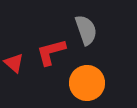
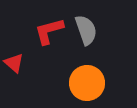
red L-shape: moved 2 px left, 21 px up
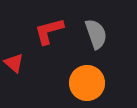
gray semicircle: moved 10 px right, 4 px down
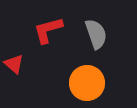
red L-shape: moved 1 px left, 1 px up
red triangle: moved 1 px down
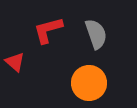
red triangle: moved 1 px right, 2 px up
orange circle: moved 2 px right
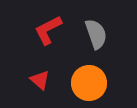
red L-shape: rotated 12 degrees counterclockwise
red triangle: moved 25 px right, 18 px down
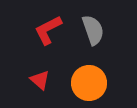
gray semicircle: moved 3 px left, 4 px up
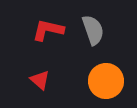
red L-shape: rotated 40 degrees clockwise
orange circle: moved 17 px right, 2 px up
